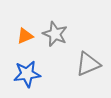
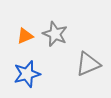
blue star: rotated 8 degrees counterclockwise
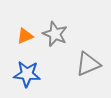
blue star: rotated 20 degrees clockwise
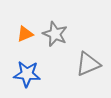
orange triangle: moved 2 px up
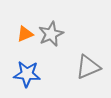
gray star: moved 4 px left; rotated 25 degrees clockwise
gray triangle: moved 3 px down
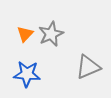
orange triangle: rotated 24 degrees counterclockwise
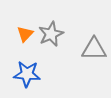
gray triangle: moved 6 px right, 18 px up; rotated 24 degrees clockwise
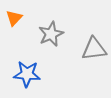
orange triangle: moved 11 px left, 16 px up
gray triangle: rotated 8 degrees counterclockwise
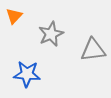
orange triangle: moved 2 px up
gray triangle: moved 1 px left, 1 px down
